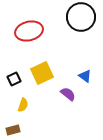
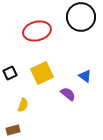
red ellipse: moved 8 px right
black square: moved 4 px left, 6 px up
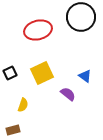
red ellipse: moved 1 px right, 1 px up
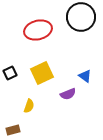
purple semicircle: rotated 119 degrees clockwise
yellow semicircle: moved 6 px right, 1 px down
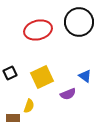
black circle: moved 2 px left, 5 px down
yellow square: moved 4 px down
brown rectangle: moved 12 px up; rotated 16 degrees clockwise
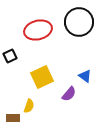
black square: moved 17 px up
purple semicircle: moved 1 px right; rotated 28 degrees counterclockwise
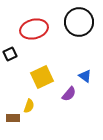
red ellipse: moved 4 px left, 1 px up
black square: moved 2 px up
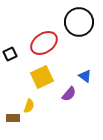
red ellipse: moved 10 px right, 14 px down; rotated 20 degrees counterclockwise
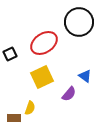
yellow semicircle: moved 1 px right, 2 px down
brown rectangle: moved 1 px right
